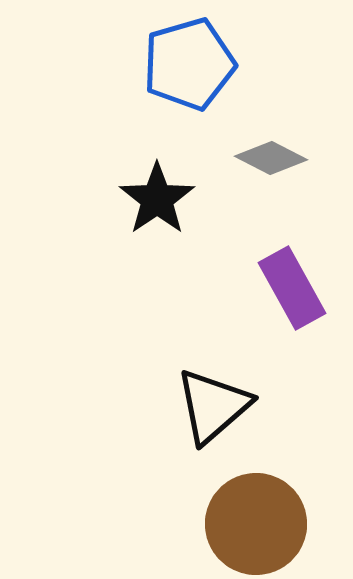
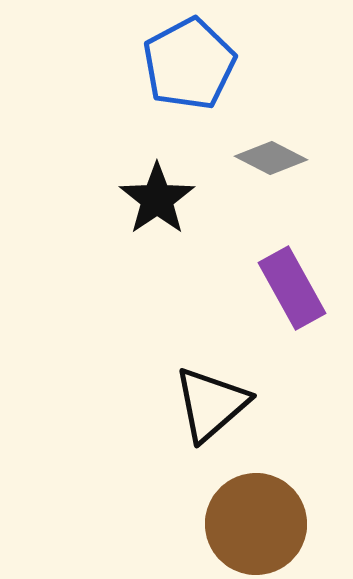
blue pentagon: rotated 12 degrees counterclockwise
black triangle: moved 2 px left, 2 px up
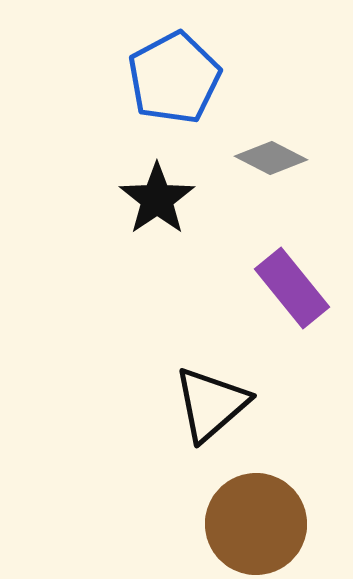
blue pentagon: moved 15 px left, 14 px down
purple rectangle: rotated 10 degrees counterclockwise
